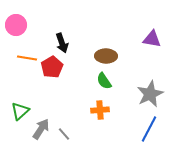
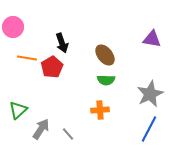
pink circle: moved 3 px left, 2 px down
brown ellipse: moved 1 px left, 1 px up; rotated 50 degrees clockwise
green semicircle: moved 2 px right, 1 px up; rotated 54 degrees counterclockwise
green triangle: moved 2 px left, 1 px up
gray line: moved 4 px right
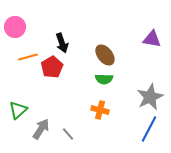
pink circle: moved 2 px right
orange line: moved 1 px right, 1 px up; rotated 24 degrees counterclockwise
green semicircle: moved 2 px left, 1 px up
gray star: moved 3 px down
orange cross: rotated 18 degrees clockwise
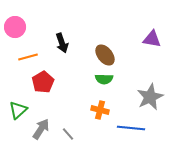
red pentagon: moved 9 px left, 15 px down
blue line: moved 18 px left, 1 px up; rotated 68 degrees clockwise
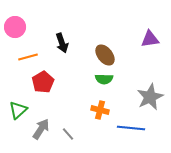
purple triangle: moved 2 px left; rotated 18 degrees counterclockwise
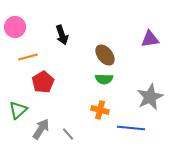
black arrow: moved 8 px up
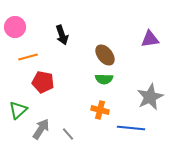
red pentagon: rotated 30 degrees counterclockwise
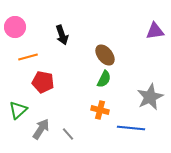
purple triangle: moved 5 px right, 8 px up
green semicircle: rotated 66 degrees counterclockwise
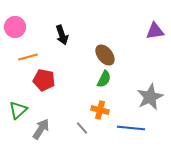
red pentagon: moved 1 px right, 2 px up
gray line: moved 14 px right, 6 px up
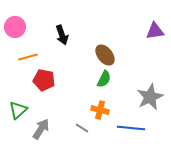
gray line: rotated 16 degrees counterclockwise
